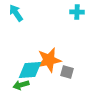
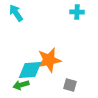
gray square: moved 3 px right, 13 px down
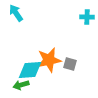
cyan cross: moved 10 px right, 5 px down
gray square: moved 21 px up
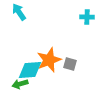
cyan arrow: moved 3 px right, 1 px up
orange star: rotated 10 degrees counterclockwise
green arrow: moved 1 px left, 1 px up
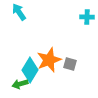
cyan diamond: rotated 55 degrees counterclockwise
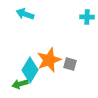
cyan arrow: moved 6 px right, 2 px down; rotated 36 degrees counterclockwise
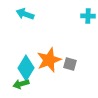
cyan cross: moved 1 px right, 1 px up
cyan diamond: moved 4 px left, 2 px up
green arrow: moved 1 px right
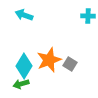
cyan arrow: moved 1 px left, 1 px down
gray square: rotated 16 degrees clockwise
cyan diamond: moved 2 px left, 2 px up
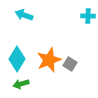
cyan diamond: moved 7 px left, 7 px up
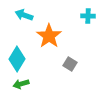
orange star: moved 24 px up; rotated 15 degrees counterclockwise
